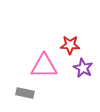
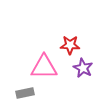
pink triangle: moved 1 px down
gray rectangle: rotated 24 degrees counterclockwise
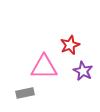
red star: rotated 24 degrees counterclockwise
purple star: moved 3 px down
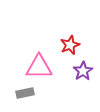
pink triangle: moved 5 px left
purple star: rotated 12 degrees clockwise
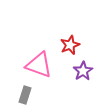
pink triangle: moved 2 px up; rotated 20 degrees clockwise
gray rectangle: moved 2 px down; rotated 60 degrees counterclockwise
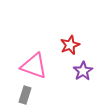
pink triangle: moved 5 px left, 1 px down
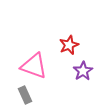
red star: moved 1 px left
gray rectangle: rotated 42 degrees counterclockwise
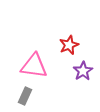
pink triangle: rotated 12 degrees counterclockwise
gray rectangle: moved 1 px down; rotated 48 degrees clockwise
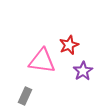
pink triangle: moved 8 px right, 5 px up
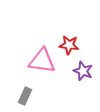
red star: rotated 30 degrees clockwise
purple star: rotated 18 degrees counterclockwise
